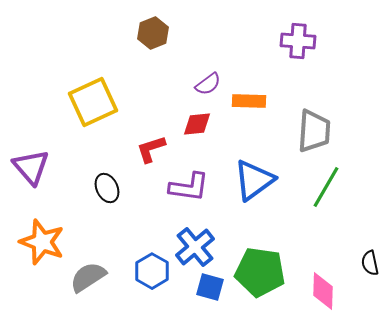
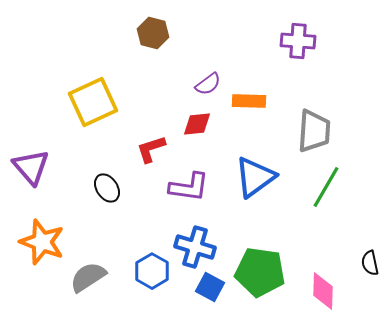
brown hexagon: rotated 24 degrees counterclockwise
blue triangle: moved 1 px right, 3 px up
black ellipse: rotated 8 degrees counterclockwise
blue cross: rotated 33 degrees counterclockwise
blue square: rotated 12 degrees clockwise
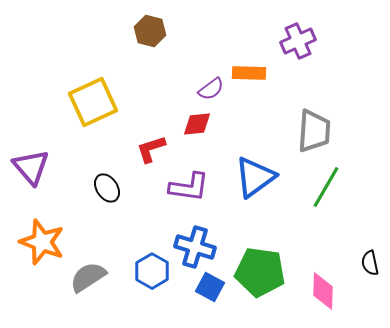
brown hexagon: moved 3 px left, 2 px up
purple cross: rotated 28 degrees counterclockwise
purple semicircle: moved 3 px right, 5 px down
orange rectangle: moved 28 px up
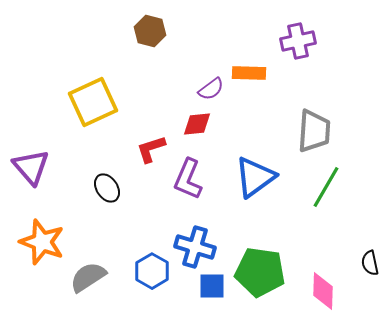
purple cross: rotated 12 degrees clockwise
purple L-shape: moved 1 px left, 8 px up; rotated 105 degrees clockwise
blue square: moved 2 px right, 1 px up; rotated 28 degrees counterclockwise
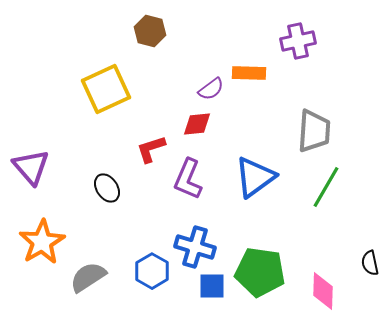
yellow square: moved 13 px right, 13 px up
orange star: rotated 21 degrees clockwise
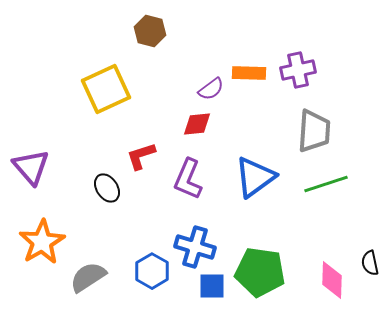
purple cross: moved 29 px down
red L-shape: moved 10 px left, 7 px down
green line: moved 3 px up; rotated 42 degrees clockwise
pink diamond: moved 9 px right, 11 px up
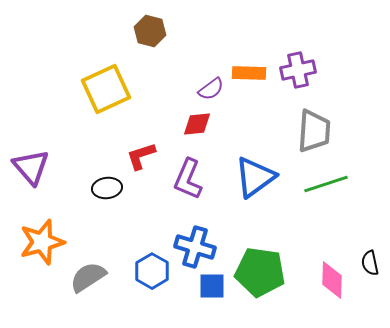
black ellipse: rotated 64 degrees counterclockwise
orange star: rotated 15 degrees clockwise
